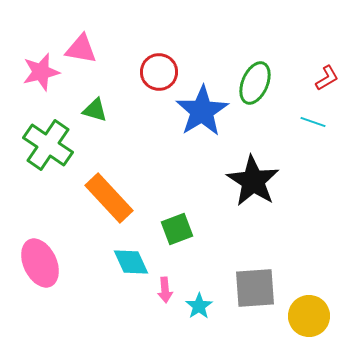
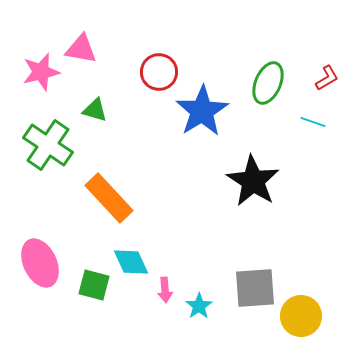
green ellipse: moved 13 px right
green square: moved 83 px left, 56 px down; rotated 36 degrees clockwise
yellow circle: moved 8 px left
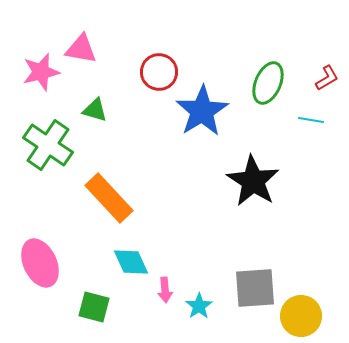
cyan line: moved 2 px left, 2 px up; rotated 10 degrees counterclockwise
green square: moved 22 px down
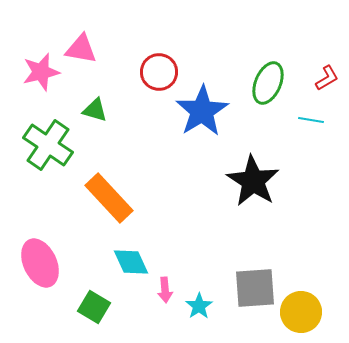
green square: rotated 16 degrees clockwise
yellow circle: moved 4 px up
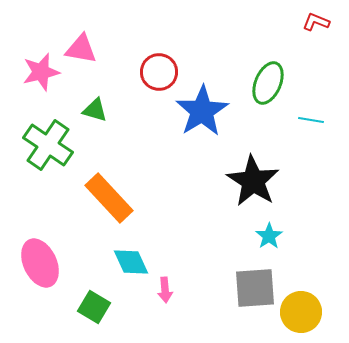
red L-shape: moved 11 px left, 56 px up; rotated 128 degrees counterclockwise
cyan star: moved 70 px right, 70 px up
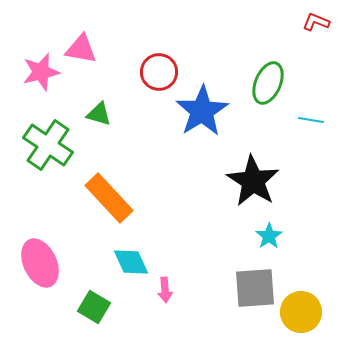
green triangle: moved 4 px right, 4 px down
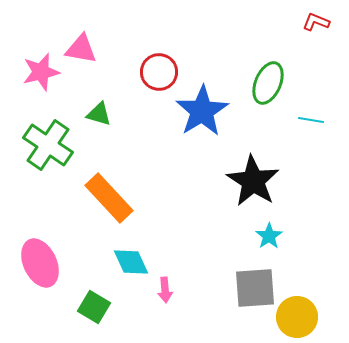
yellow circle: moved 4 px left, 5 px down
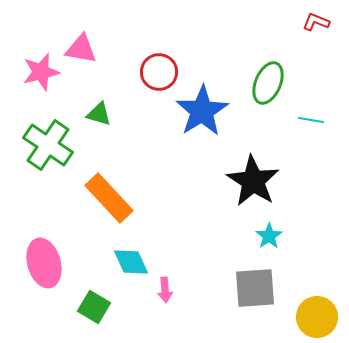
pink ellipse: moved 4 px right; rotated 9 degrees clockwise
yellow circle: moved 20 px right
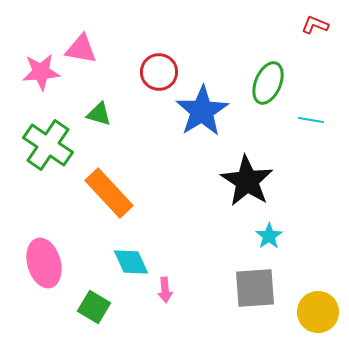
red L-shape: moved 1 px left, 3 px down
pink star: rotated 9 degrees clockwise
black star: moved 6 px left
orange rectangle: moved 5 px up
yellow circle: moved 1 px right, 5 px up
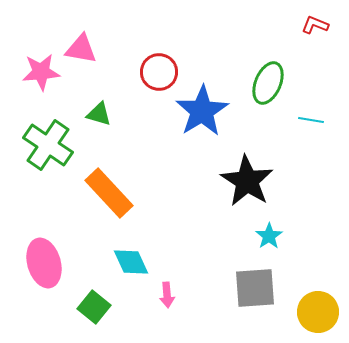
pink arrow: moved 2 px right, 5 px down
green square: rotated 8 degrees clockwise
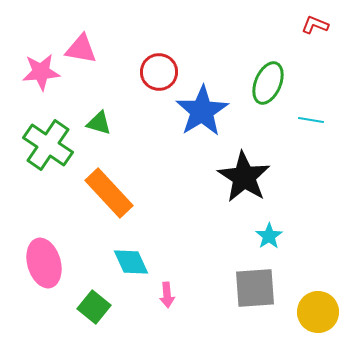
green triangle: moved 9 px down
black star: moved 3 px left, 4 px up
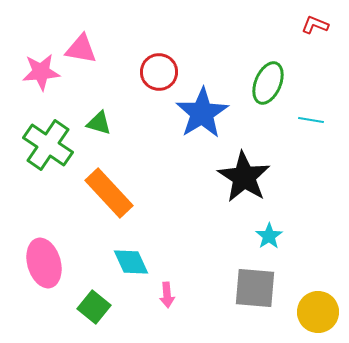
blue star: moved 2 px down
gray square: rotated 9 degrees clockwise
